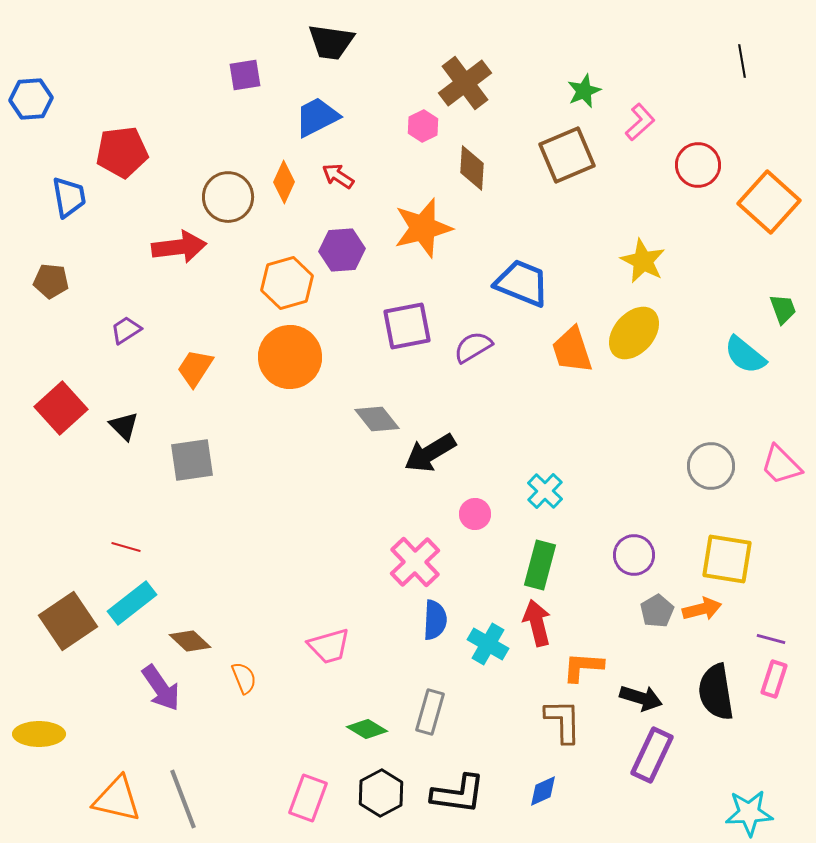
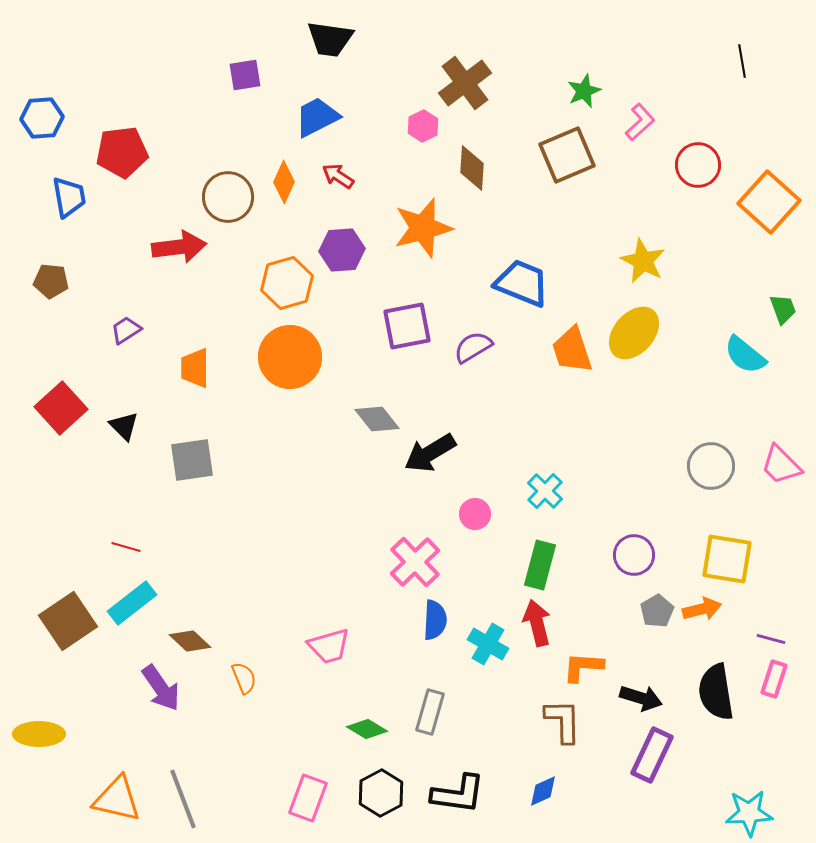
black trapezoid at (331, 42): moved 1 px left, 3 px up
blue hexagon at (31, 99): moved 11 px right, 19 px down
orange trapezoid at (195, 368): rotated 33 degrees counterclockwise
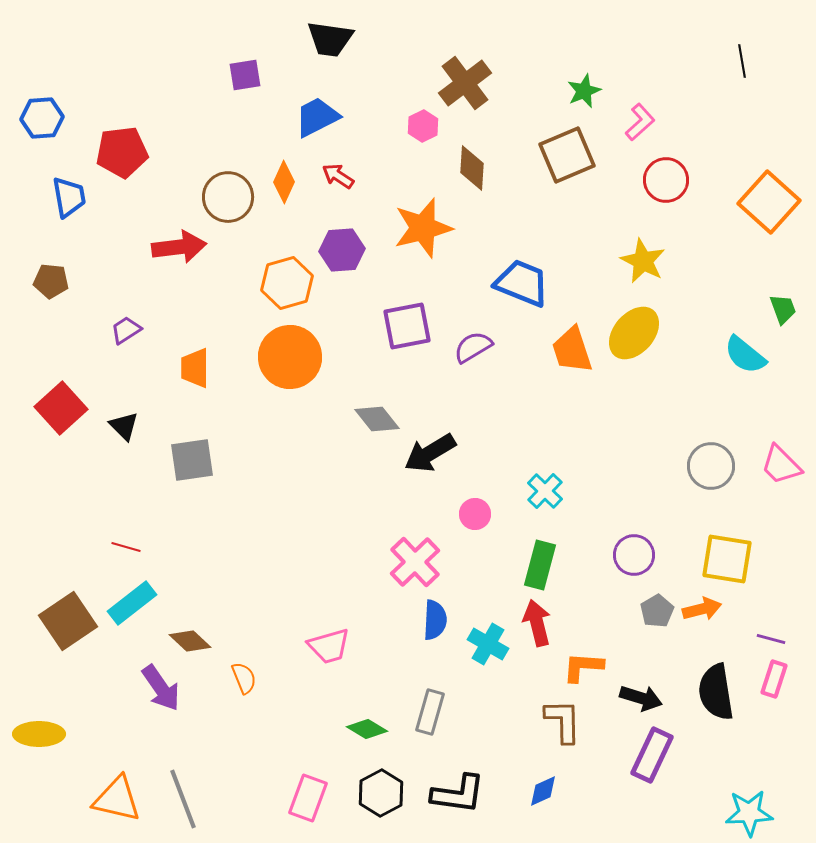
red circle at (698, 165): moved 32 px left, 15 px down
